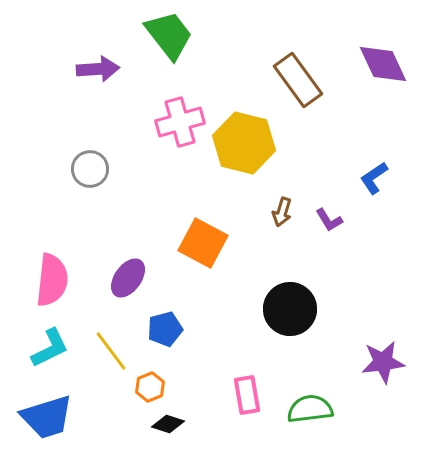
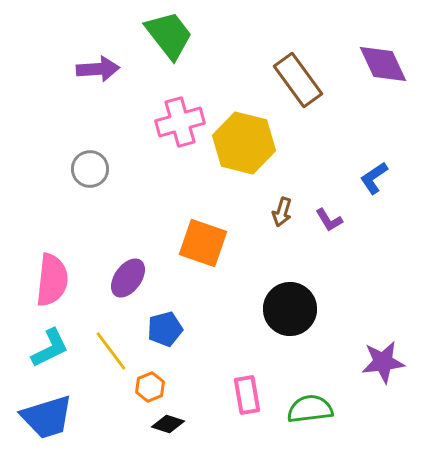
orange square: rotated 9 degrees counterclockwise
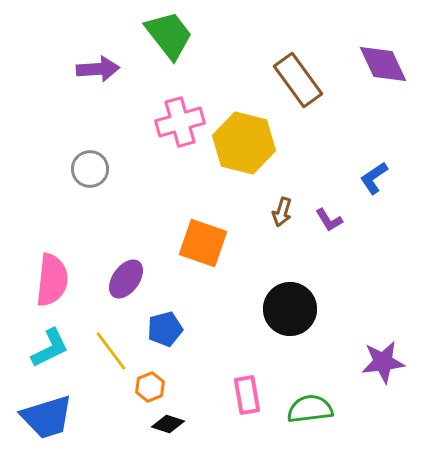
purple ellipse: moved 2 px left, 1 px down
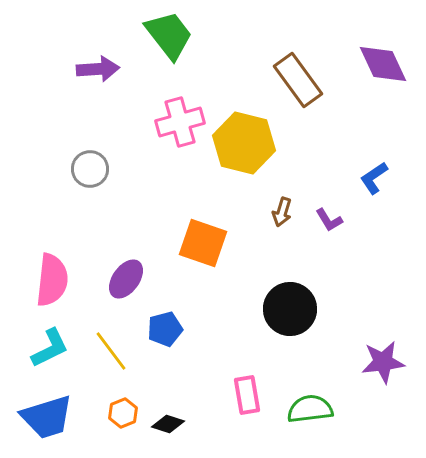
orange hexagon: moved 27 px left, 26 px down
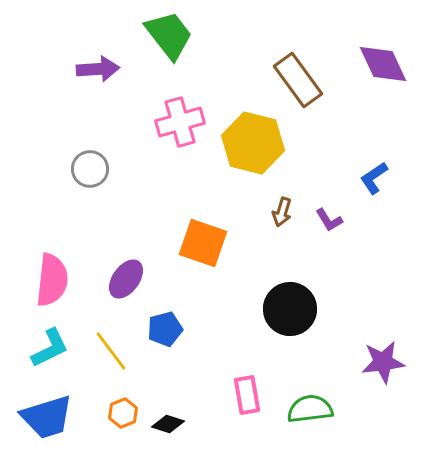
yellow hexagon: moved 9 px right
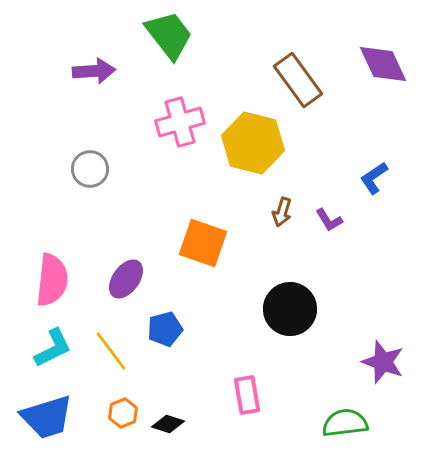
purple arrow: moved 4 px left, 2 px down
cyan L-shape: moved 3 px right
purple star: rotated 27 degrees clockwise
green semicircle: moved 35 px right, 14 px down
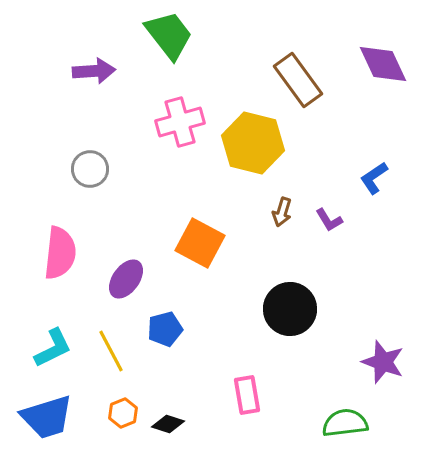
orange square: moved 3 px left; rotated 9 degrees clockwise
pink semicircle: moved 8 px right, 27 px up
yellow line: rotated 9 degrees clockwise
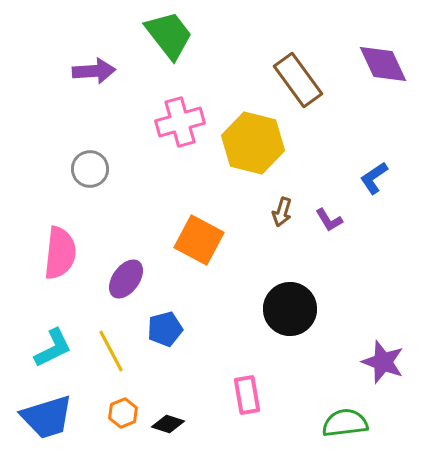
orange square: moved 1 px left, 3 px up
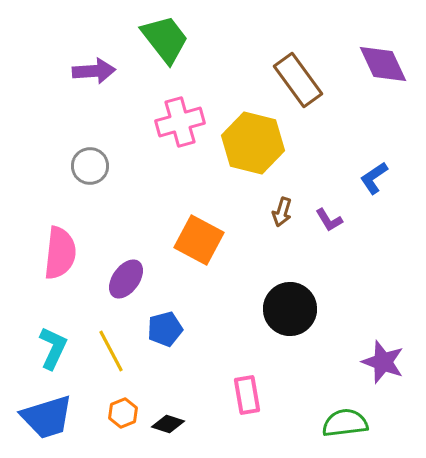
green trapezoid: moved 4 px left, 4 px down
gray circle: moved 3 px up
cyan L-shape: rotated 39 degrees counterclockwise
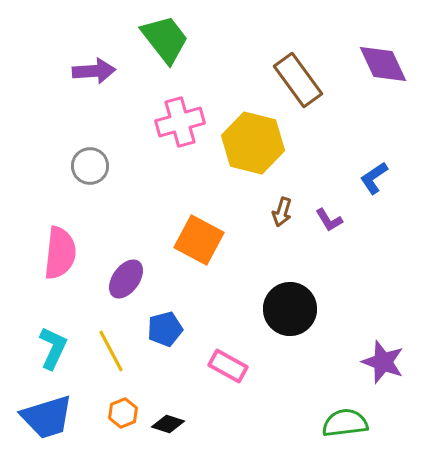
pink rectangle: moved 19 px left, 29 px up; rotated 51 degrees counterclockwise
